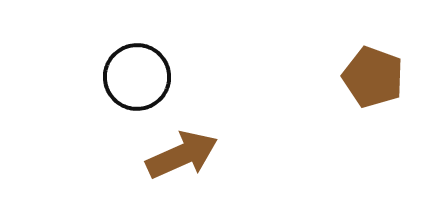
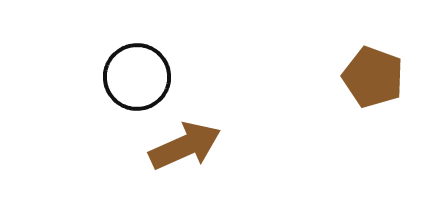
brown arrow: moved 3 px right, 9 px up
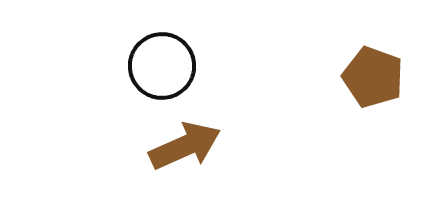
black circle: moved 25 px right, 11 px up
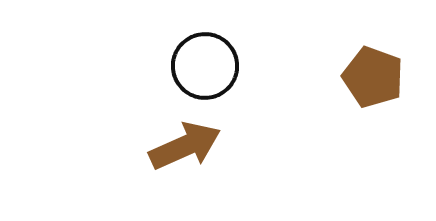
black circle: moved 43 px right
